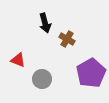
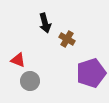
purple pentagon: rotated 12 degrees clockwise
gray circle: moved 12 px left, 2 px down
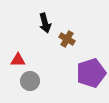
red triangle: rotated 21 degrees counterclockwise
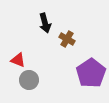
red triangle: rotated 21 degrees clockwise
purple pentagon: rotated 16 degrees counterclockwise
gray circle: moved 1 px left, 1 px up
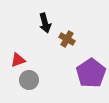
red triangle: rotated 42 degrees counterclockwise
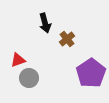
brown cross: rotated 21 degrees clockwise
gray circle: moved 2 px up
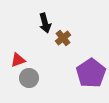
brown cross: moved 4 px left, 1 px up
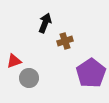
black arrow: rotated 144 degrees counterclockwise
brown cross: moved 2 px right, 3 px down; rotated 21 degrees clockwise
red triangle: moved 4 px left, 1 px down
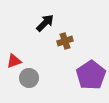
black arrow: rotated 24 degrees clockwise
purple pentagon: moved 2 px down
